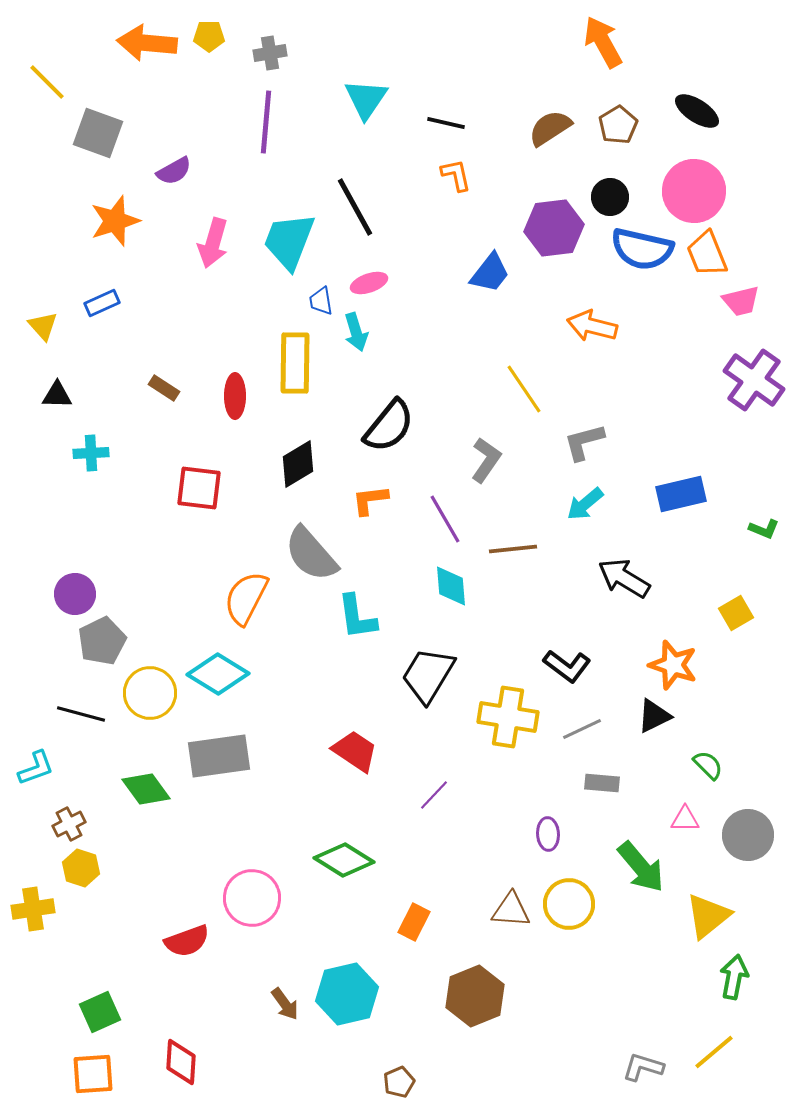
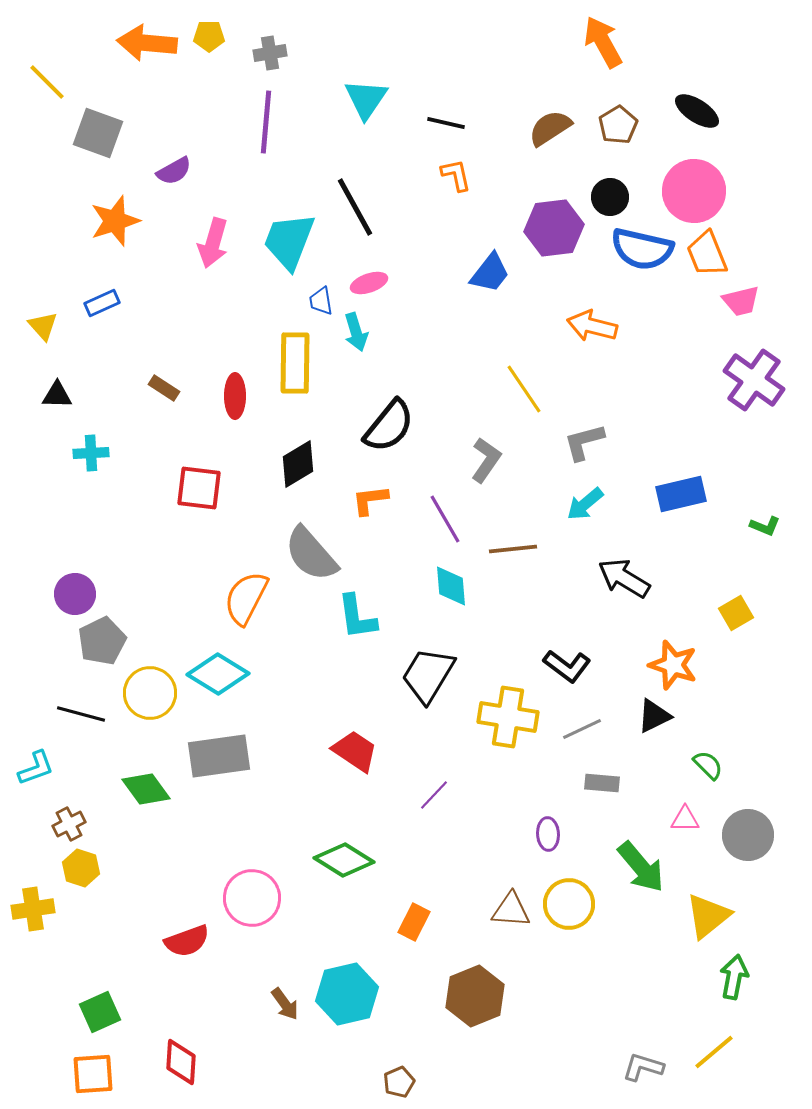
green L-shape at (764, 529): moved 1 px right, 3 px up
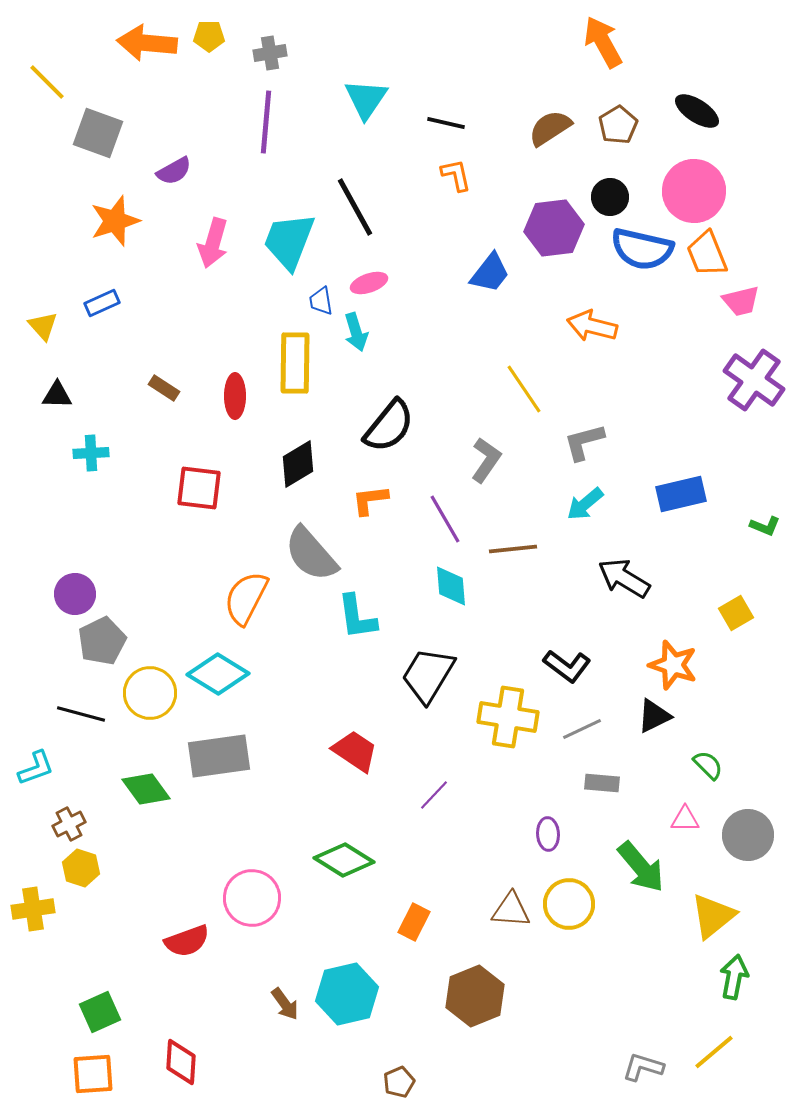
yellow triangle at (708, 916): moved 5 px right
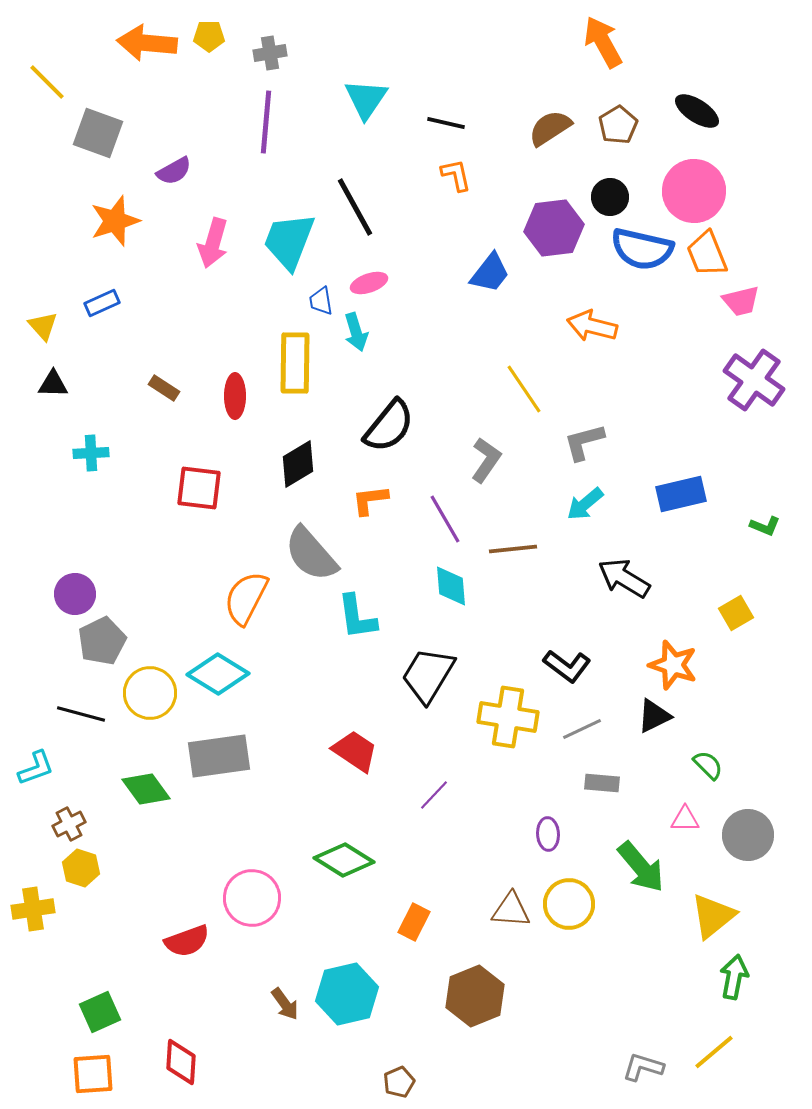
black triangle at (57, 395): moved 4 px left, 11 px up
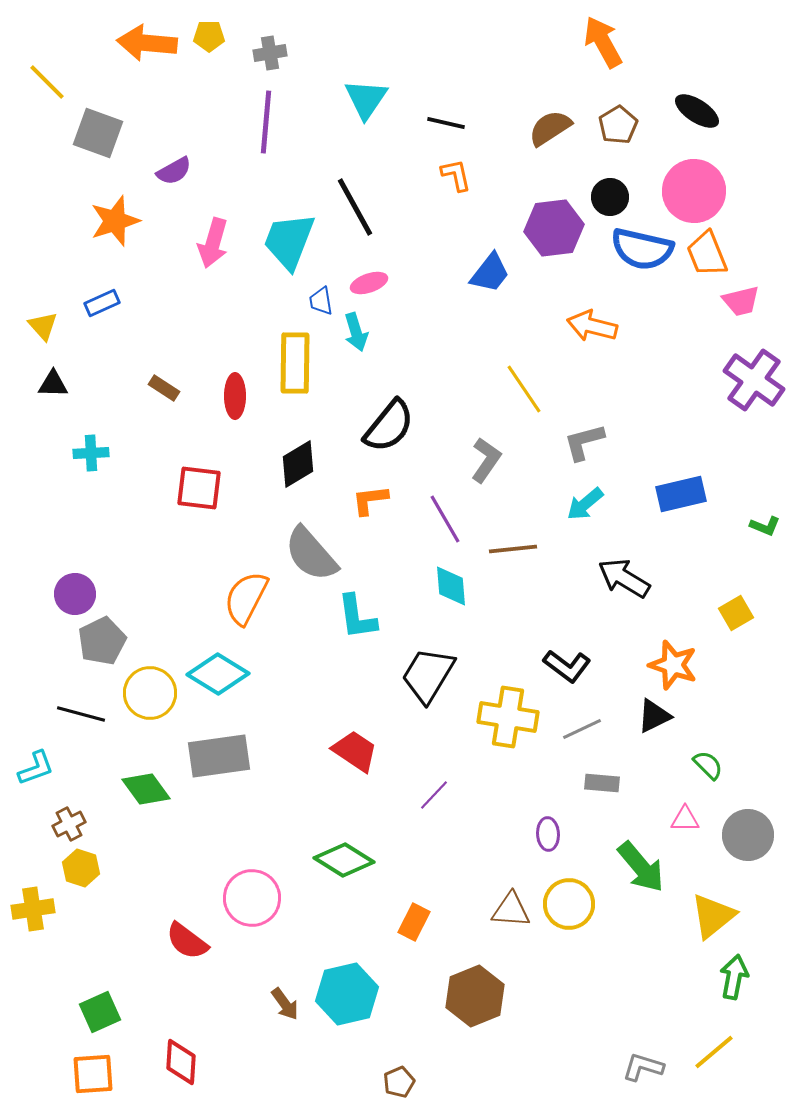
red semicircle at (187, 941): rotated 57 degrees clockwise
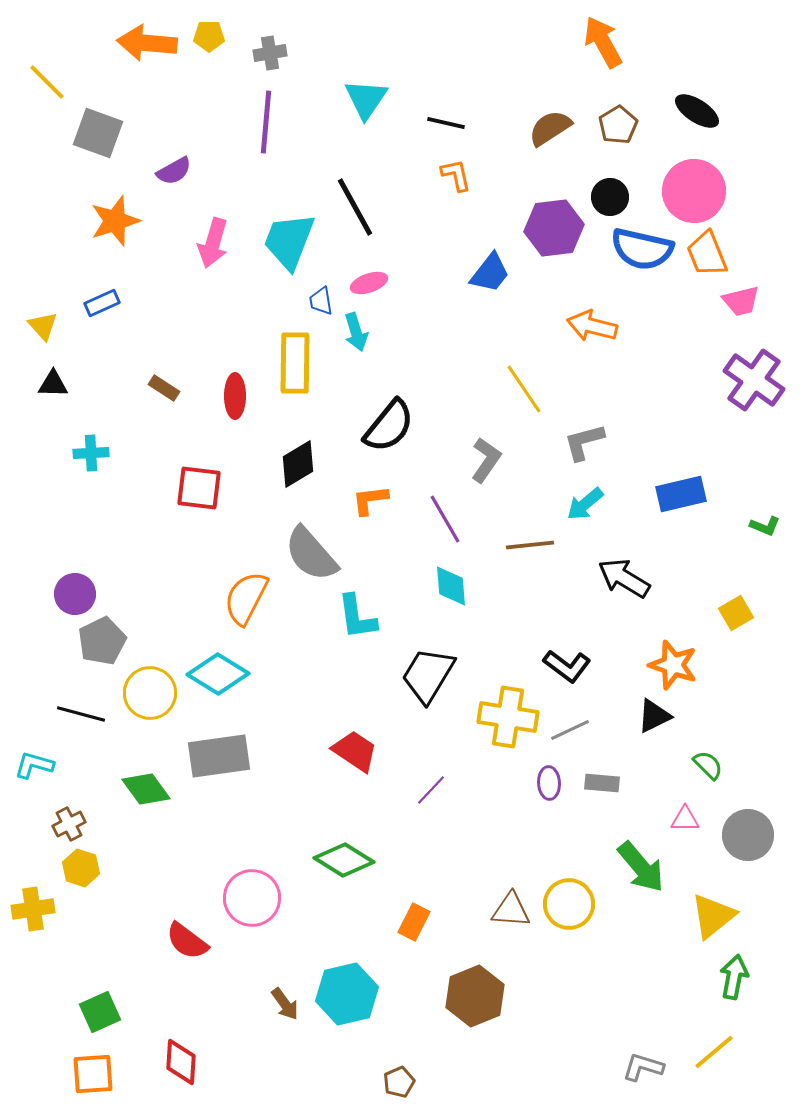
brown line at (513, 549): moved 17 px right, 4 px up
gray line at (582, 729): moved 12 px left, 1 px down
cyan L-shape at (36, 768): moved 2 px left, 3 px up; rotated 144 degrees counterclockwise
purple line at (434, 795): moved 3 px left, 5 px up
purple ellipse at (548, 834): moved 1 px right, 51 px up
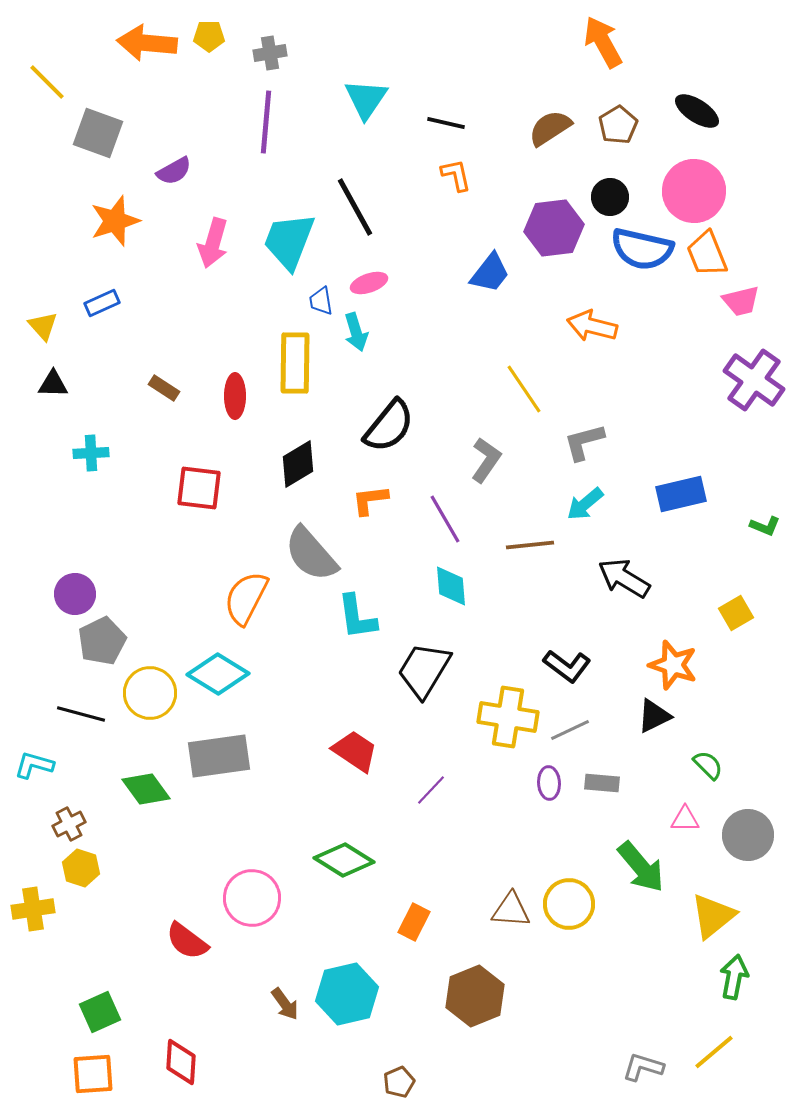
black trapezoid at (428, 675): moved 4 px left, 5 px up
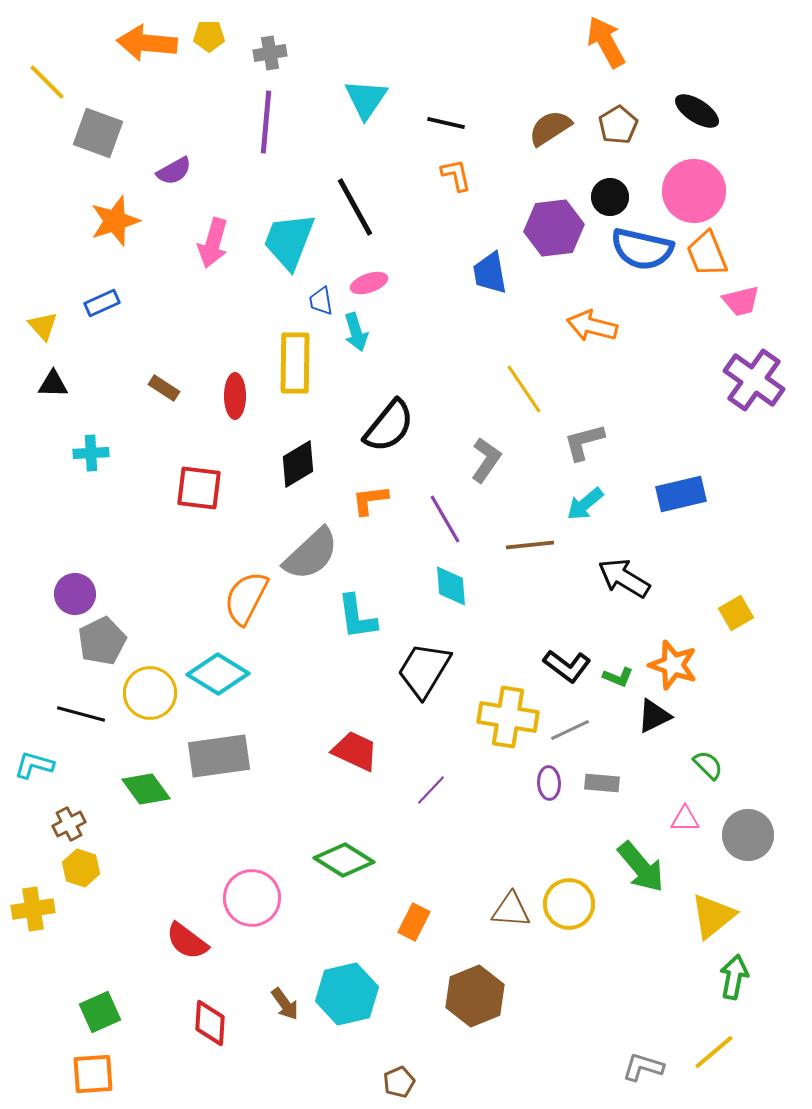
orange arrow at (603, 42): moved 3 px right
blue trapezoid at (490, 273): rotated 132 degrees clockwise
green L-shape at (765, 526): moved 147 px left, 151 px down
gray semicircle at (311, 554): rotated 92 degrees counterclockwise
red trapezoid at (355, 751): rotated 9 degrees counterclockwise
red diamond at (181, 1062): moved 29 px right, 39 px up
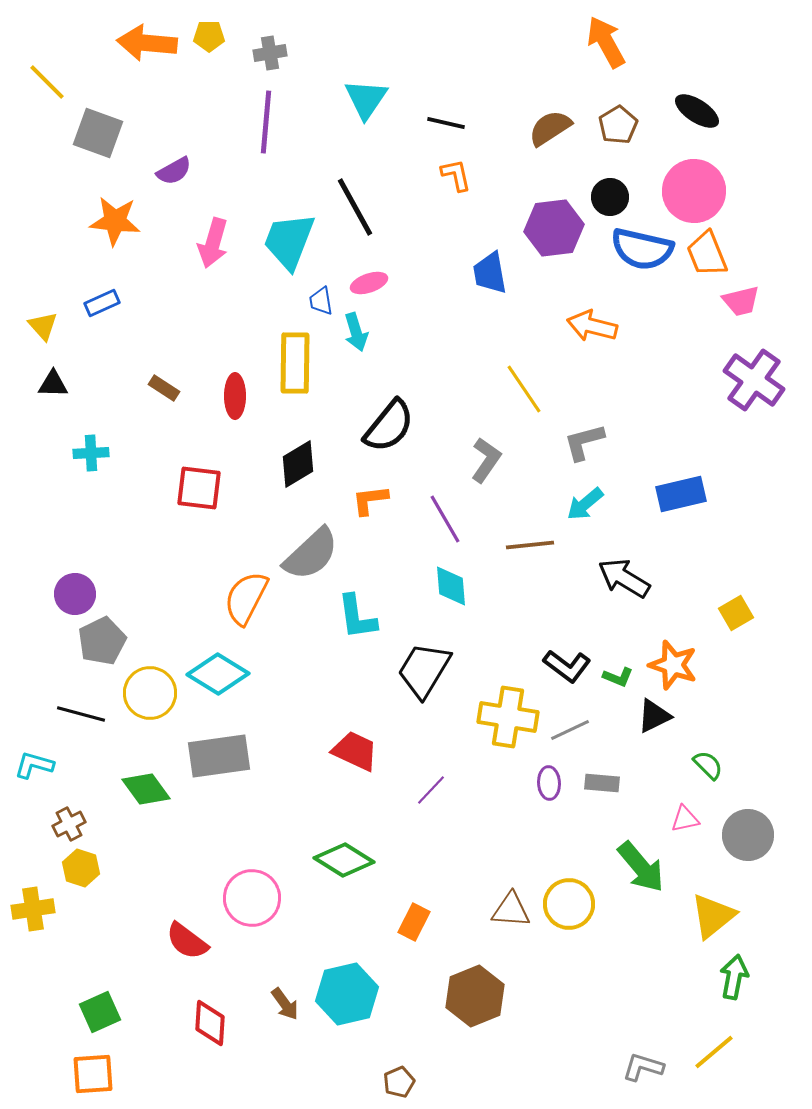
orange star at (115, 221): rotated 24 degrees clockwise
pink triangle at (685, 819): rotated 12 degrees counterclockwise
